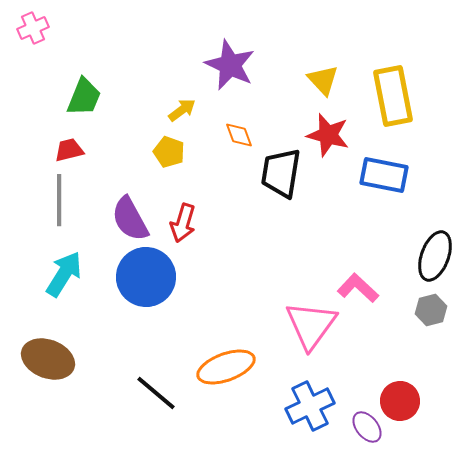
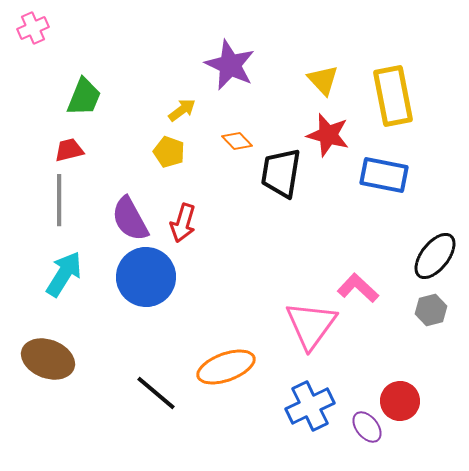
orange diamond: moved 2 px left, 6 px down; rotated 24 degrees counterclockwise
black ellipse: rotated 18 degrees clockwise
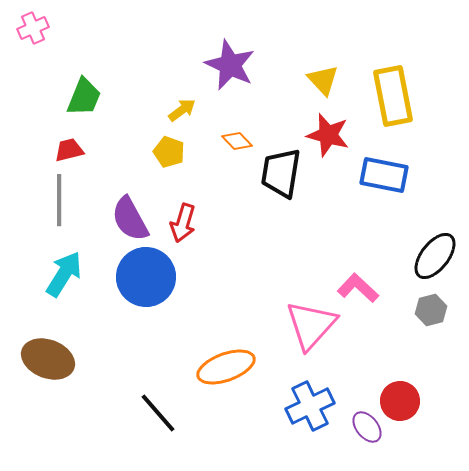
pink triangle: rotated 6 degrees clockwise
black line: moved 2 px right, 20 px down; rotated 9 degrees clockwise
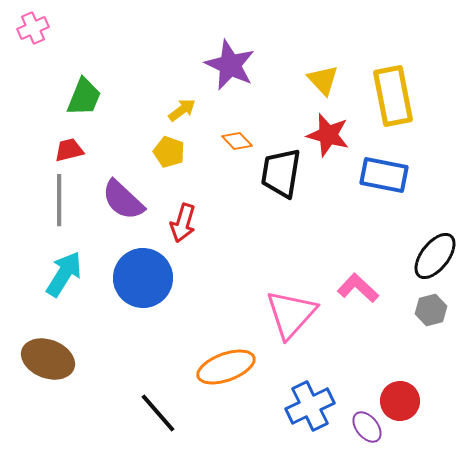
purple semicircle: moved 7 px left, 19 px up; rotated 18 degrees counterclockwise
blue circle: moved 3 px left, 1 px down
pink triangle: moved 20 px left, 11 px up
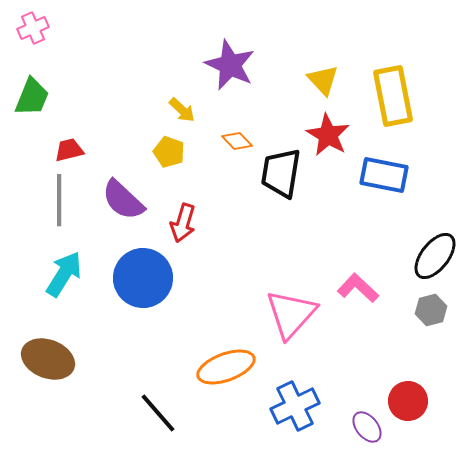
green trapezoid: moved 52 px left
yellow arrow: rotated 80 degrees clockwise
red star: rotated 15 degrees clockwise
red circle: moved 8 px right
blue cross: moved 15 px left
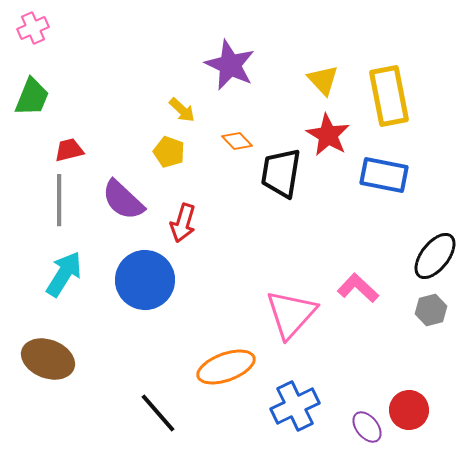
yellow rectangle: moved 4 px left
blue circle: moved 2 px right, 2 px down
red circle: moved 1 px right, 9 px down
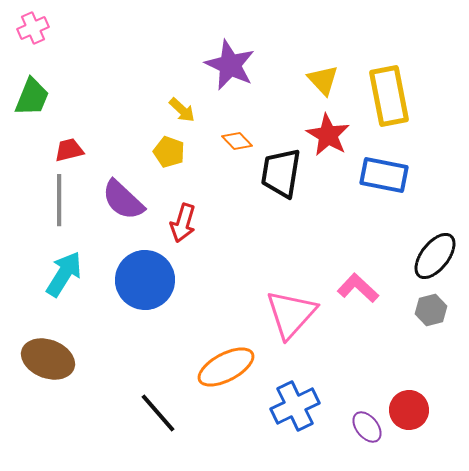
orange ellipse: rotated 8 degrees counterclockwise
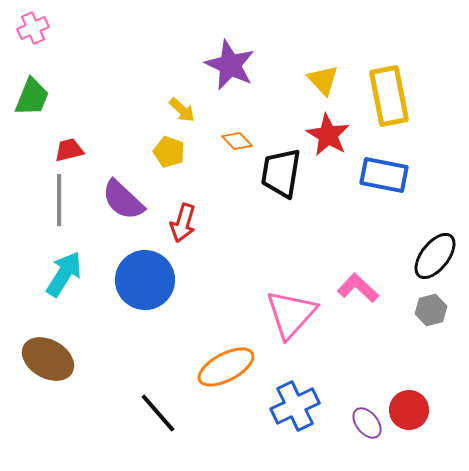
brown ellipse: rotated 9 degrees clockwise
purple ellipse: moved 4 px up
